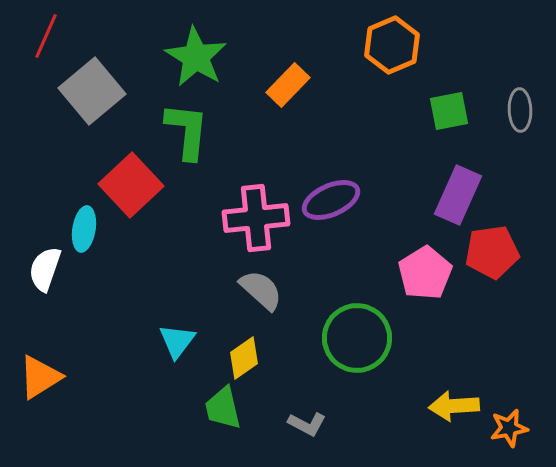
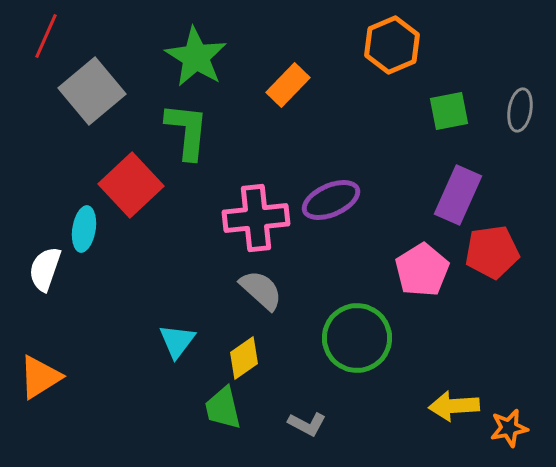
gray ellipse: rotated 12 degrees clockwise
pink pentagon: moved 3 px left, 3 px up
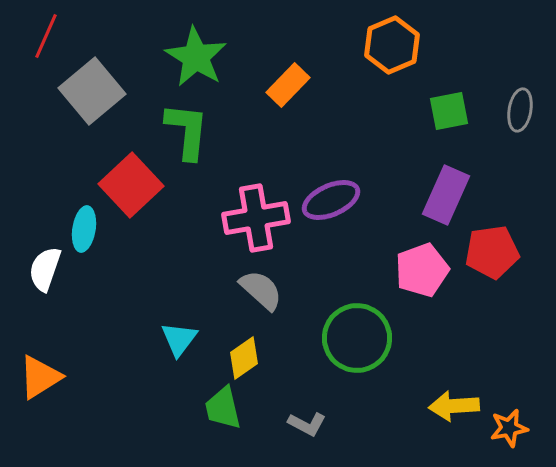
purple rectangle: moved 12 px left
pink cross: rotated 4 degrees counterclockwise
pink pentagon: rotated 12 degrees clockwise
cyan triangle: moved 2 px right, 2 px up
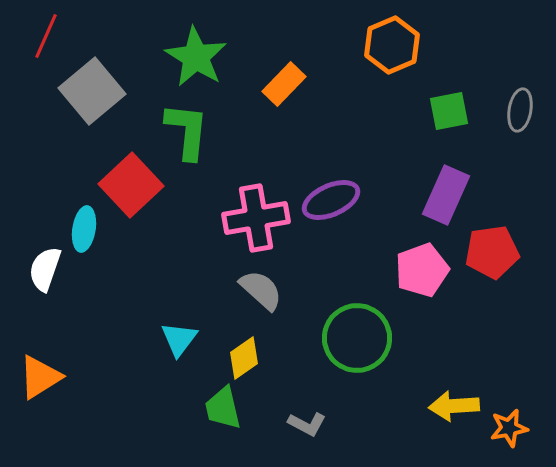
orange rectangle: moved 4 px left, 1 px up
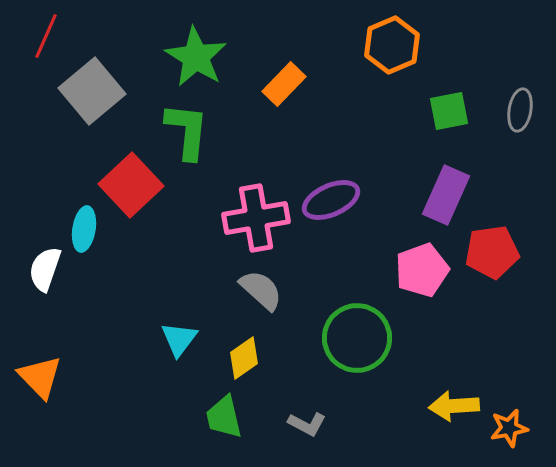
orange triangle: rotated 42 degrees counterclockwise
green trapezoid: moved 1 px right, 9 px down
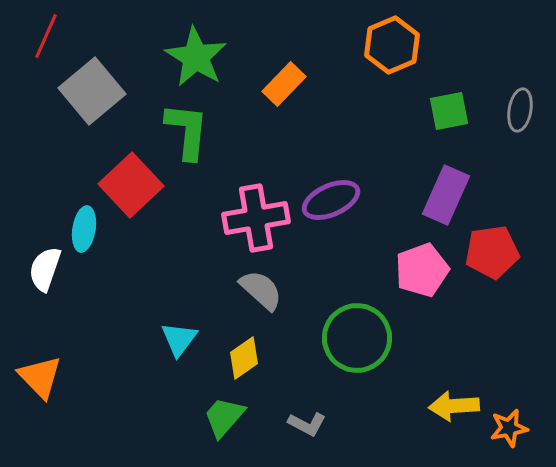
green trapezoid: rotated 54 degrees clockwise
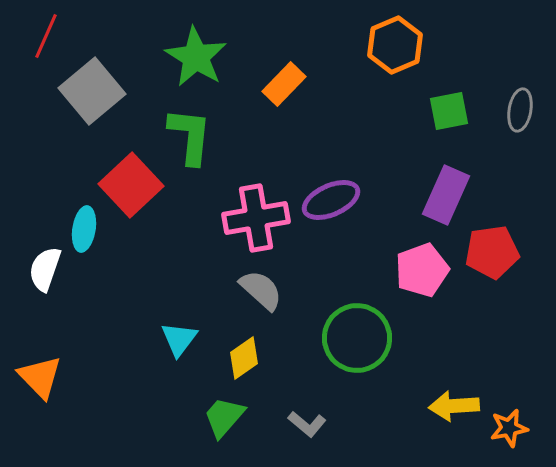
orange hexagon: moved 3 px right
green L-shape: moved 3 px right, 5 px down
gray L-shape: rotated 12 degrees clockwise
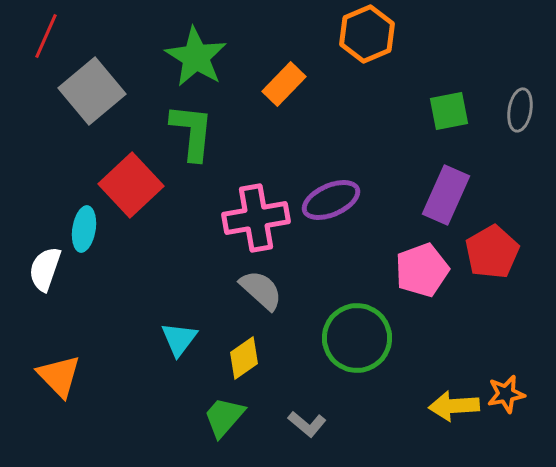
orange hexagon: moved 28 px left, 11 px up
green L-shape: moved 2 px right, 4 px up
red pentagon: rotated 22 degrees counterclockwise
orange triangle: moved 19 px right, 1 px up
orange star: moved 3 px left, 34 px up
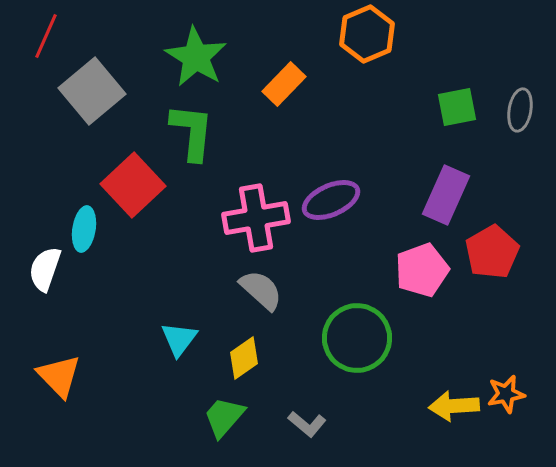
green square: moved 8 px right, 4 px up
red square: moved 2 px right
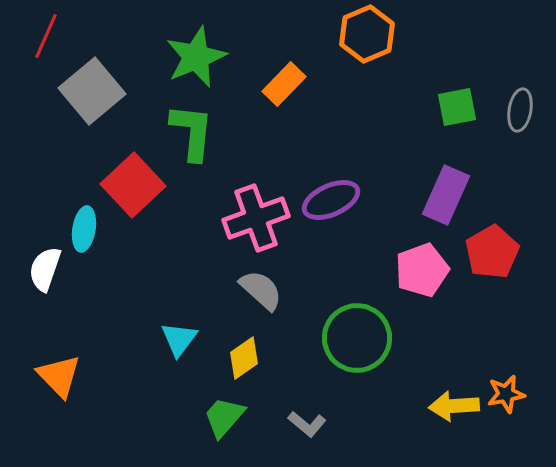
green star: rotated 18 degrees clockwise
pink cross: rotated 10 degrees counterclockwise
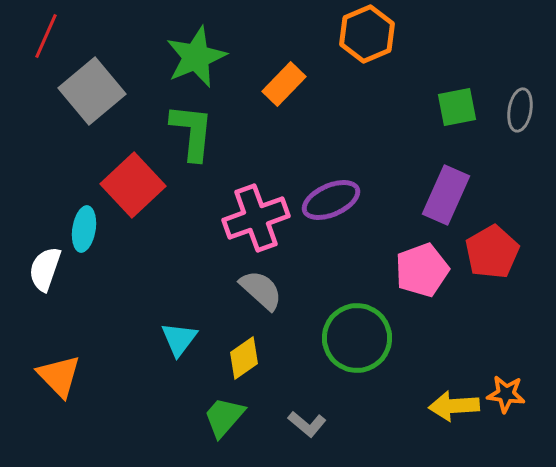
orange star: rotated 18 degrees clockwise
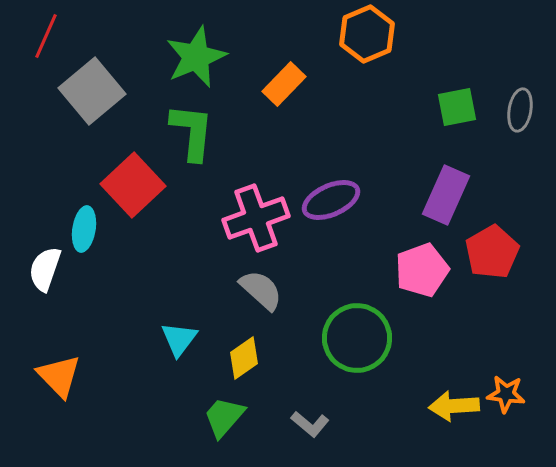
gray L-shape: moved 3 px right
